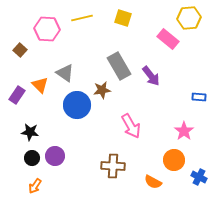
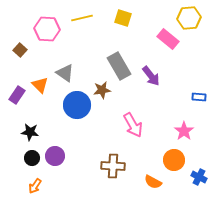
pink arrow: moved 2 px right, 1 px up
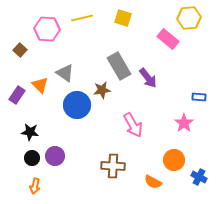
purple arrow: moved 3 px left, 2 px down
pink star: moved 8 px up
orange arrow: rotated 21 degrees counterclockwise
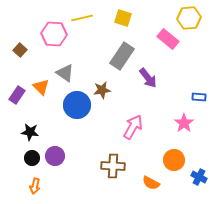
pink hexagon: moved 7 px right, 5 px down
gray rectangle: moved 3 px right, 10 px up; rotated 64 degrees clockwise
orange triangle: moved 1 px right, 2 px down
pink arrow: moved 2 px down; rotated 120 degrees counterclockwise
orange semicircle: moved 2 px left, 1 px down
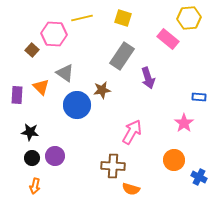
brown square: moved 12 px right
purple arrow: rotated 20 degrees clockwise
purple rectangle: rotated 30 degrees counterclockwise
pink arrow: moved 1 px left, 5 px down
orange semicircle: moved 20 px left, 6 px down; rotated 12 degrees counterclockwise
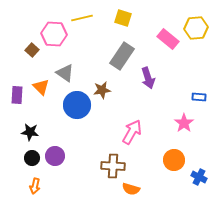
yellow hexagon: moved 7 px right, 10 px down
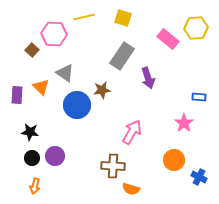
yellow line: moved 2 px right, 1 px up
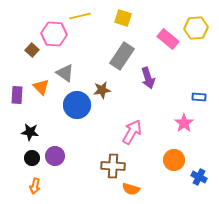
yellow line: moved 4 px left, 1 px up
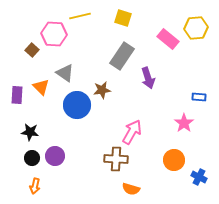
brown cross: moved 3 px right, 7 px up
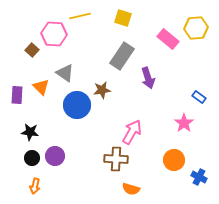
blue rectangle: rotated 32 degrees clockwise
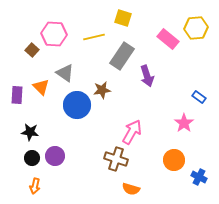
yellow line: moved 14 px right, 21 px down
purple arrow: moved 1 px left, 2 px up
brown cross: rotated 15 degrees clockwise
